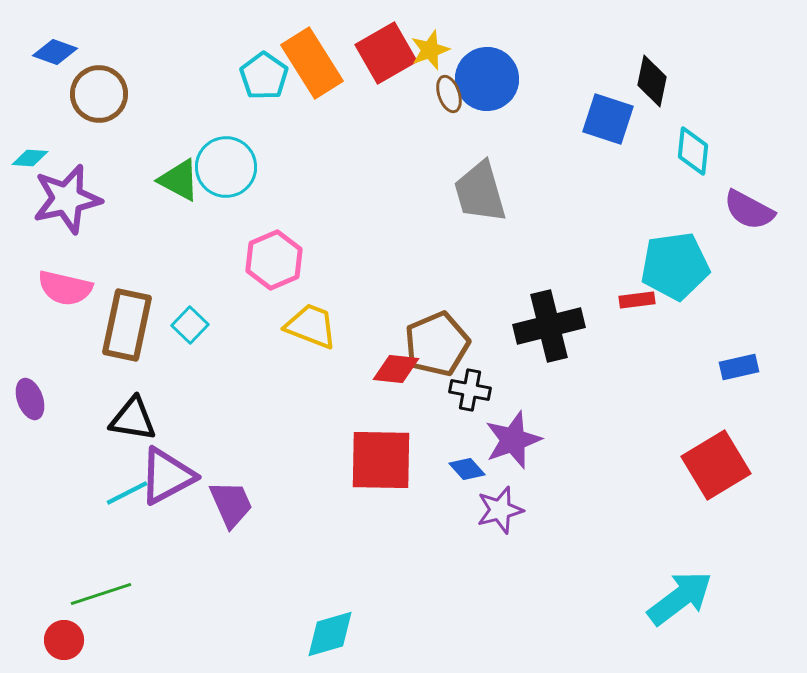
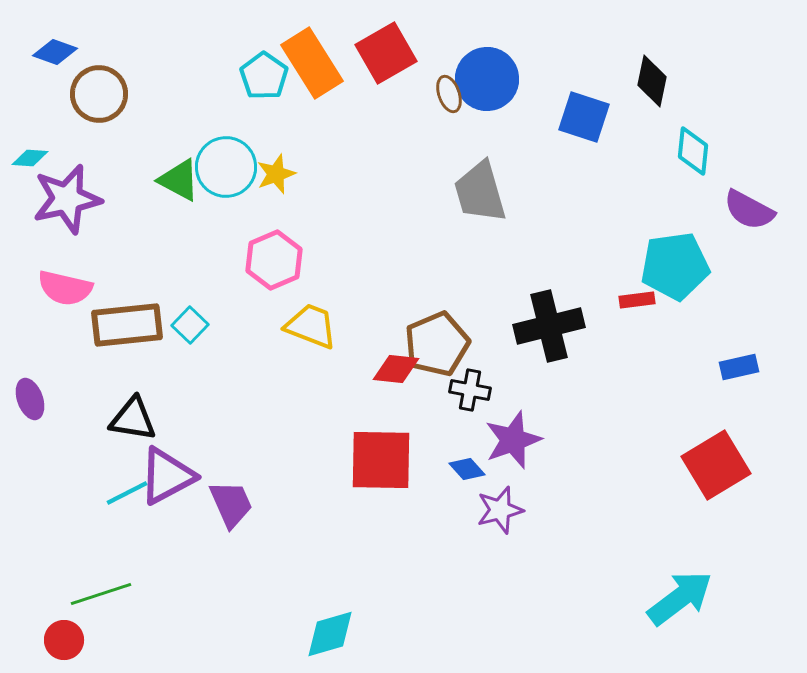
yellow star at (430, 50): moved 154 px left, 124 px down
blue square at (608, 119): moved 24 px left, 2 px up
brown rectangle at (127, 325): rotated 72 degrees clockwise
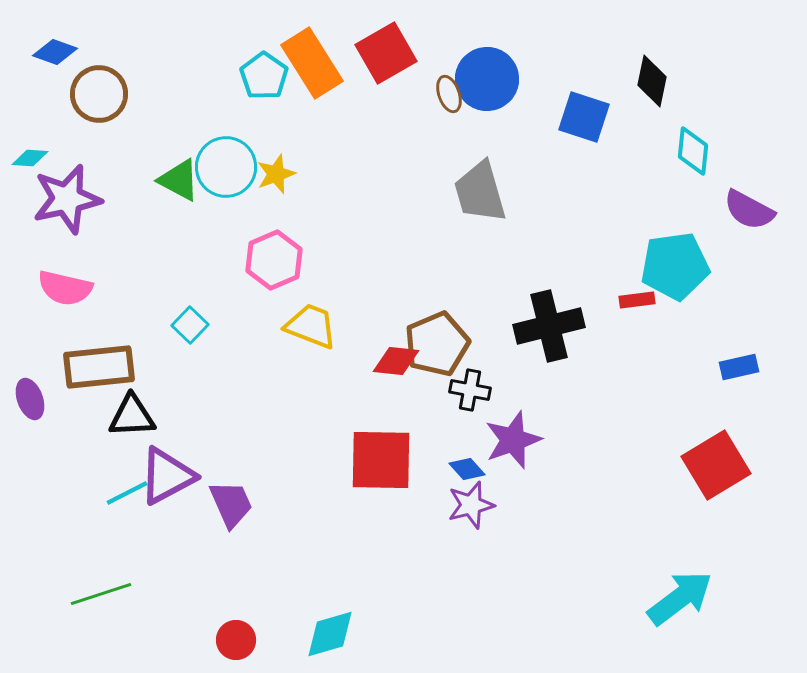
brown rectangle at (127, 325): moved 28 px left, 42 px down
red diamond at (396, 369): moved 8 px up
black triangle at (133, 419): moved 1 px left, 3 px up; rotated 12 degrees counterclockwise
purple star at (500, 510): moved 29 px left, 5 px up
red circle at (64, 640): moved 172 px right
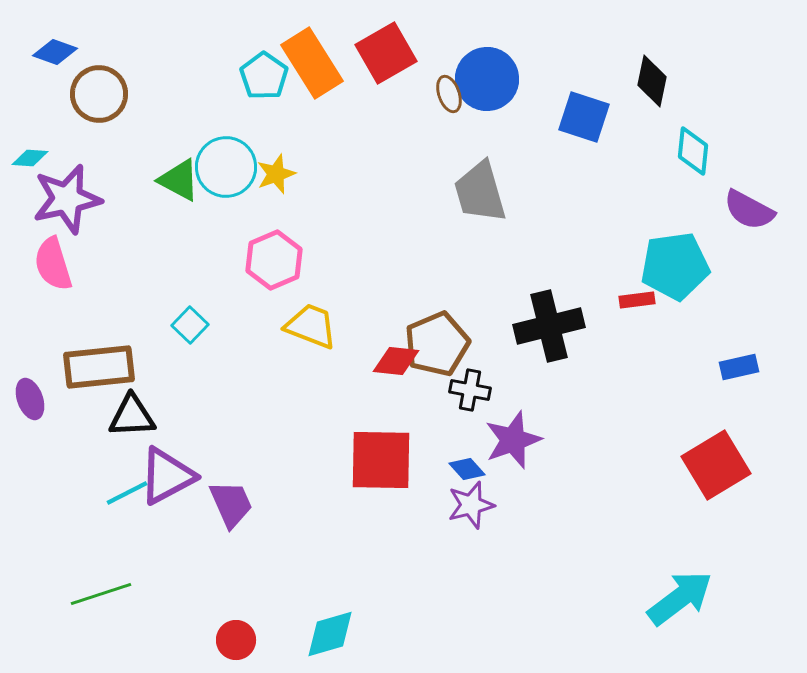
pink semicircle at (65, 288): moved 12 px left, 24 px up; rotated 60 degrees clockwise
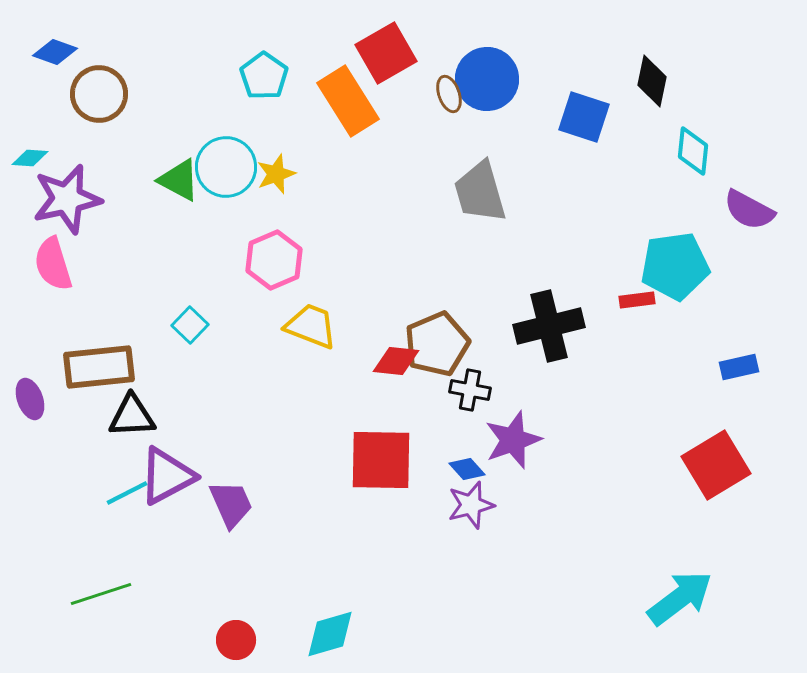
orange rectangle at (312, 63): moved 36 px right, 38 px down
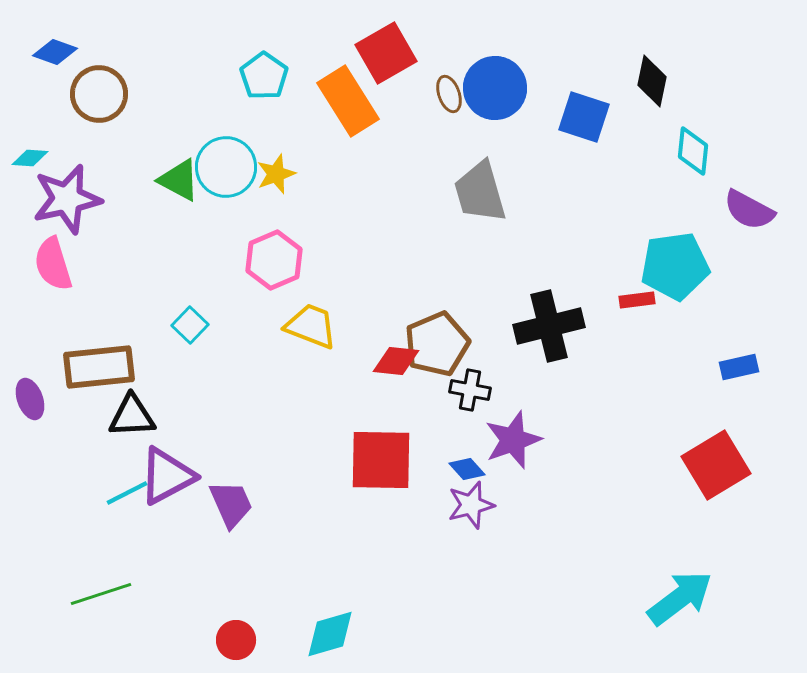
blue circle at (487, 79): moved 8 px right, 9 px down
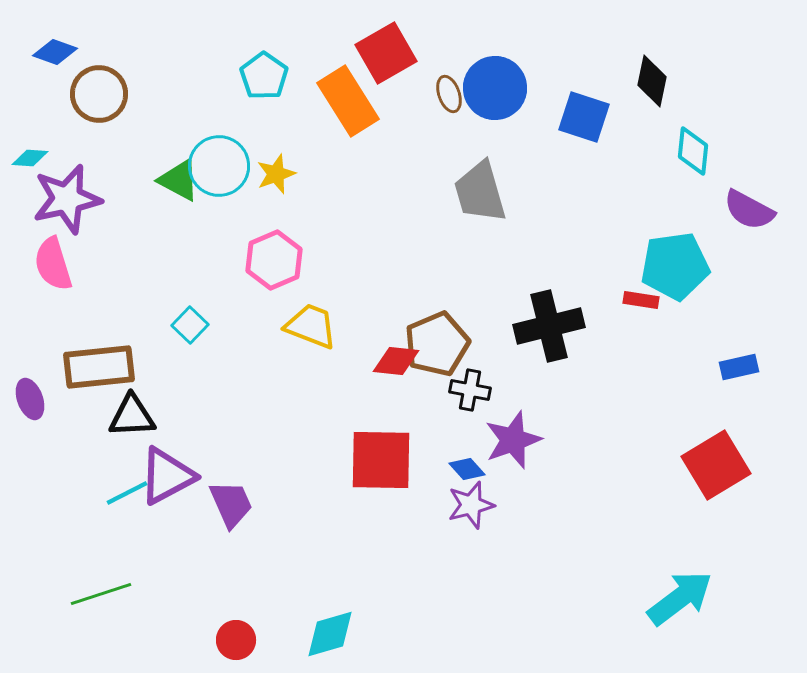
cyan circle at (226, 167): moved 7 px left, 1 px up
red rectangle at (637, 300): moved 4 px right; rotated 16 degrees clockwise
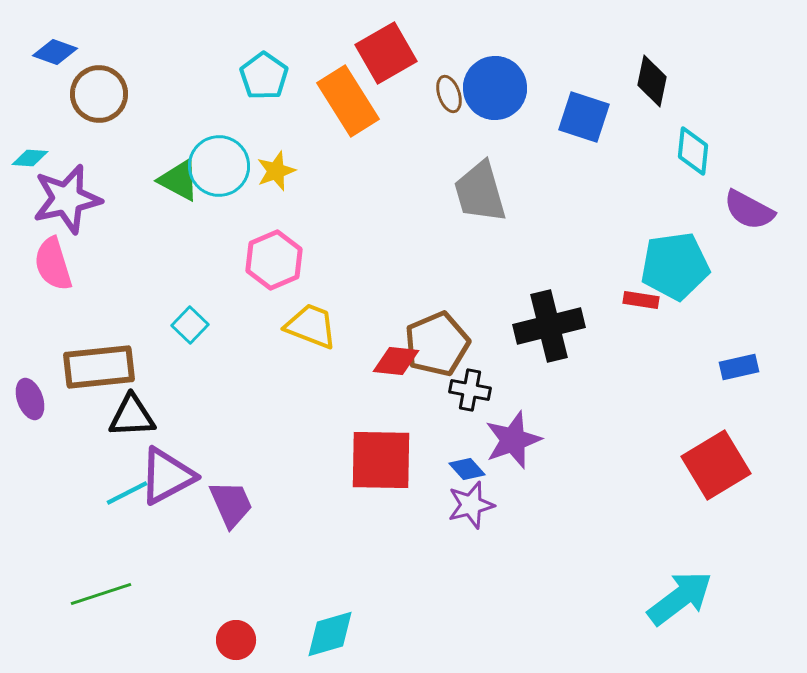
yellow star at (276, 174): moved 3 px up
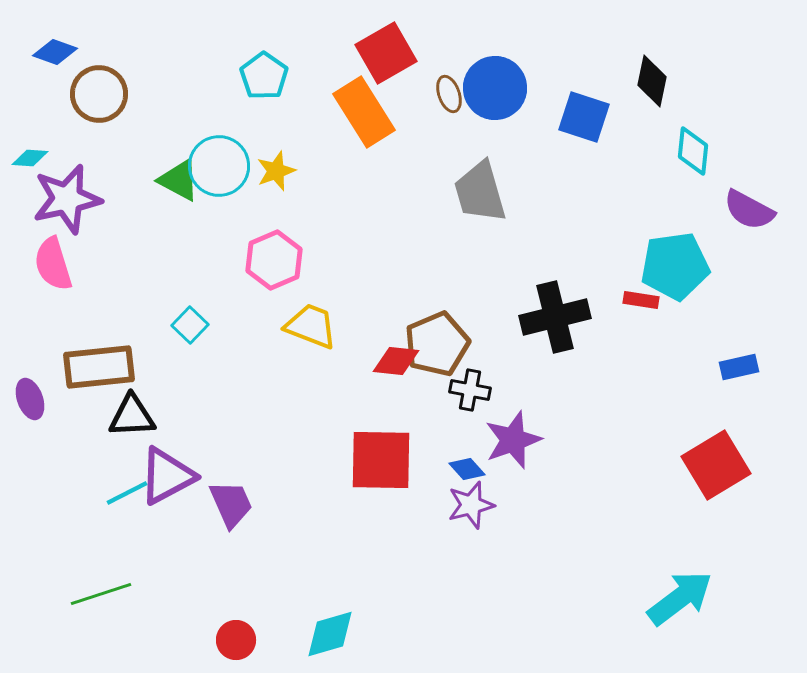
orange rectangle at (348, 101): moved 16 px right, 11 px down
black cross at (549, 326): moved 6 px right, 9 px up
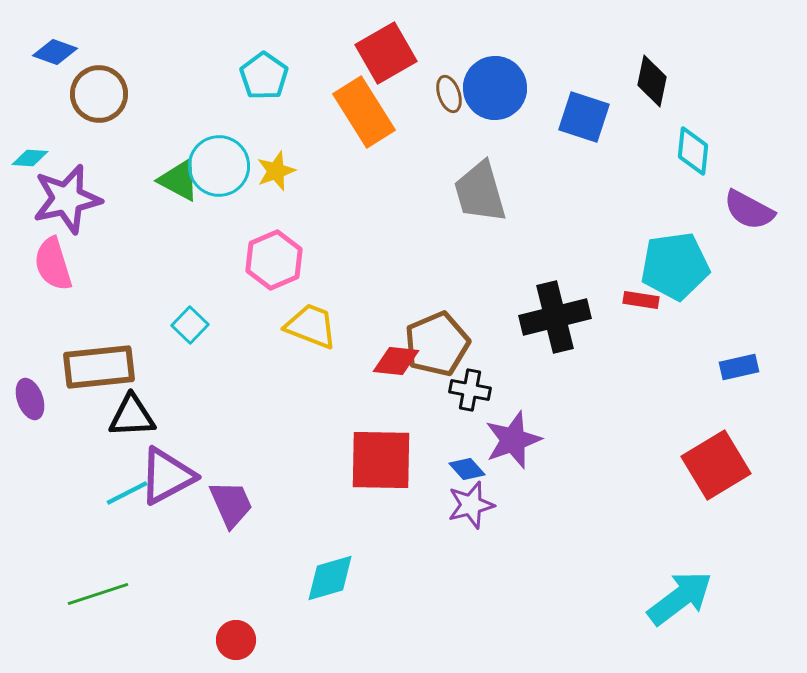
green line at (101, 594): moved 3 px left
cyan diamond at (330, 634): moved 56 px up
